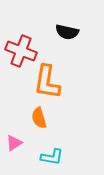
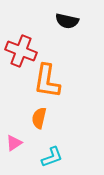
black semicircle: moved 11 px up
orange L-shape: moved 1 px up
orange semicircle: rotated 30 degrees clockwise
cyan L-shape: rotated 30 degrees counterclockwise
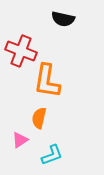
black semicircle: moved 4 px left, 2 px up
pink triangle: moved 6 px right, 3 px up
cyan L-shape: moved 2 px up
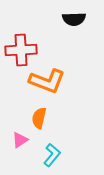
black semicircle: moved 11 px right; rotated 15 degrees counterclockwise
red cross: moved 1 px up; rotated 24 degrees counterclockwise
orange L-shape: rotated 78 degrees counterclockwise
cyan L-shape: rotated 30 degrees counterclockwise
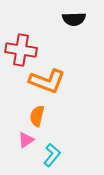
red cross: rotated 12 degrees clockwise
orange semicircle: moved 2 px left, 2 px up
pink triangle: moved 6 px right
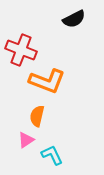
black semicircle: rotated 25 degrees counterclockwise
red cross: rotated 12 degrees clockwise
cyan L-shape: rotated 65 degrees counterclockwise
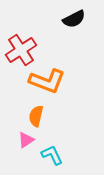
red cross: rotated 36 degrees clockwise
orange semicircle: moved 1 px left
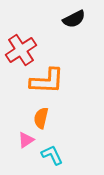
orange L-shape: rotated 18 degrees counterclockwise
orange semicircle: moved 5 px right, 2 px down
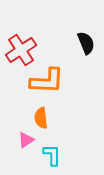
black semicircle: moved 12 px right, 24 px down; rotated 85 degrees counterclockwise
orange semicircle: rotated 20 degrees counterclockwise
cyan L-shape: rotated 25 degrees clockwise
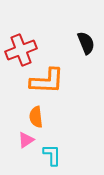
red cross: rotated 12 degrees clockwise
orange semicircle: moved 5 px left, 1 px up
